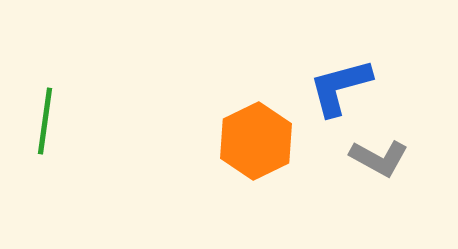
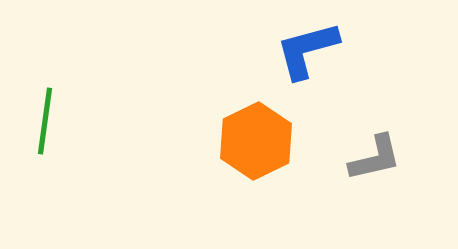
blue L-shape: moved 33 px left, 37 px up
gray L-shape: moved 4 px left; rotated 42 degrees counterclockwise
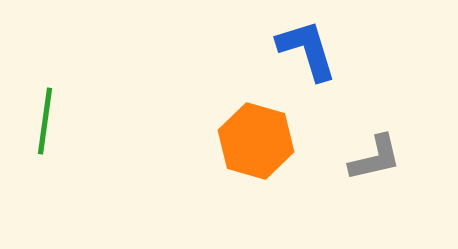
blue L-shape: rotated 88 degrees clockwise
orange hexagon: rotated 18 degrees counterclockwise
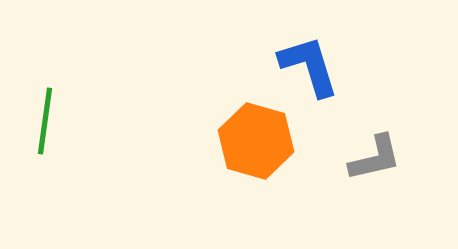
blue L-shape: moved 2 px right, 16 px down
